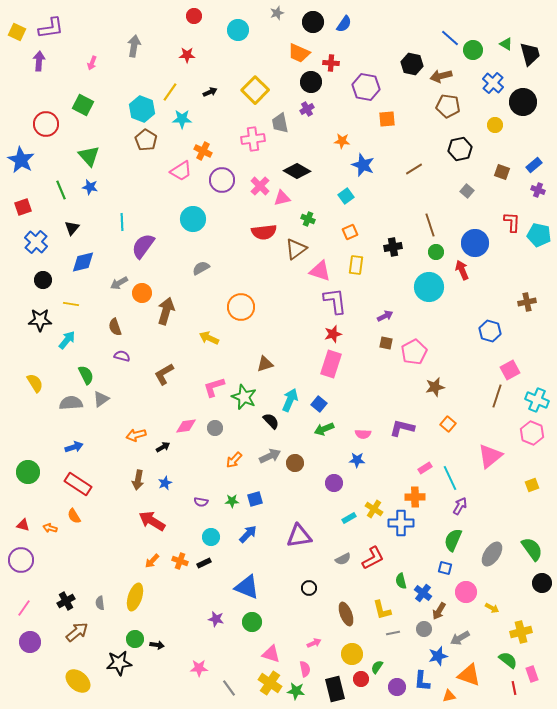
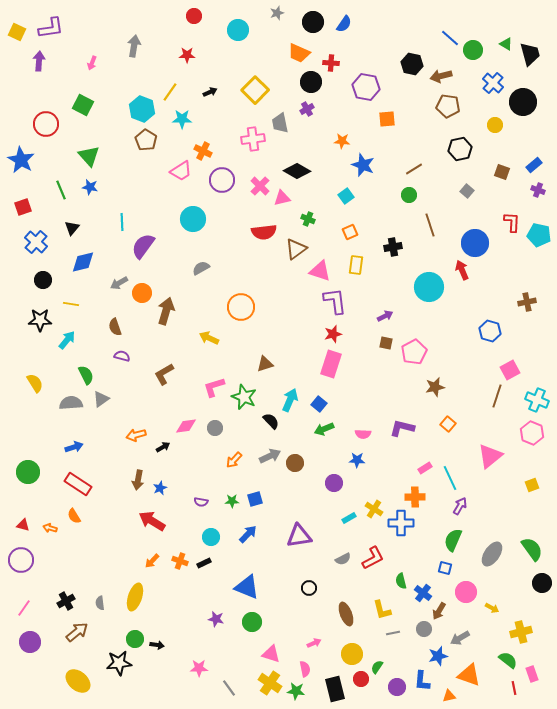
green circle at (436, 252): moved 27 px left, 57 px up
blue star at (165, 483): moved 5 px left, 5 px down
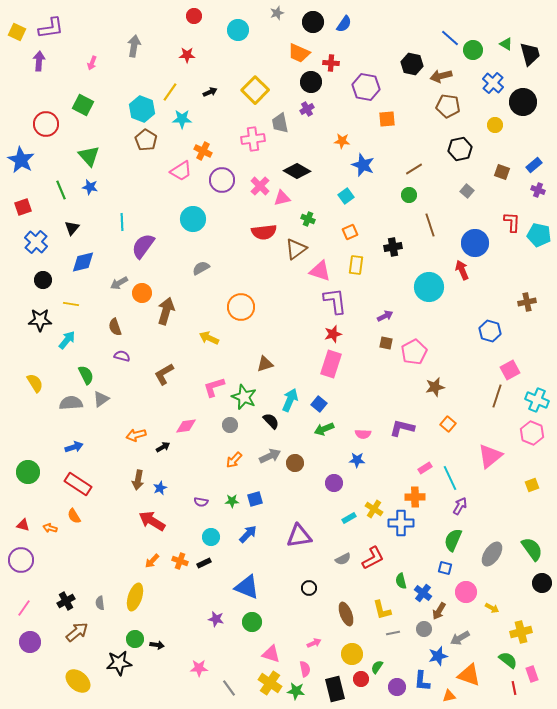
gray circle at (215, 428): moved 15 px right, 3 px up
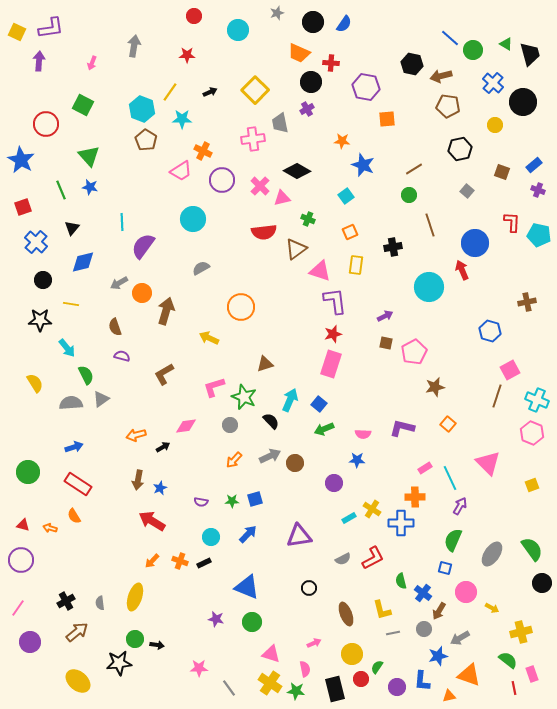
cyan arrow at (67, 340): moved 8 px down; rotated 102 degrees clockwise
pink triangle at (490, 456): moved 2 px left, 7 px down; rotated 36 degrees counterclockwise
yellow cross at (374, 509): moved 2 px left
pink line at (24, 608): moved 6 px left
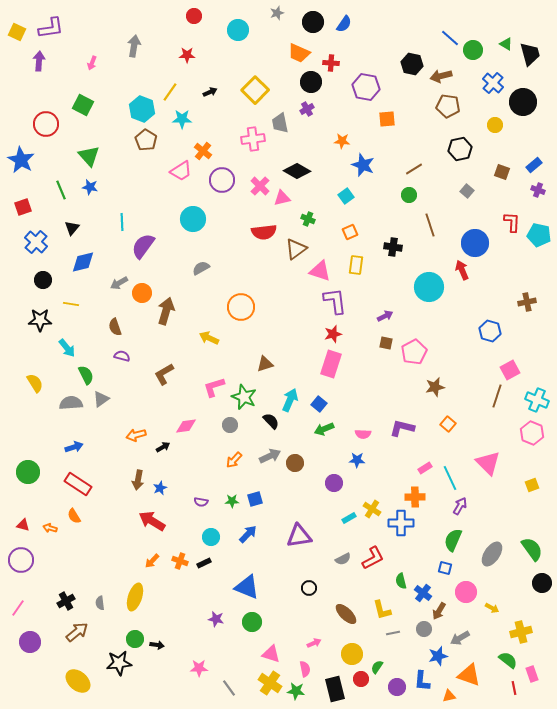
orange cross at (203, 151): rotated 12 degrees clockwise
black cross at (393, 247): rotated 18 degrees clockwise
brown ellipse at (346, 614): rotated 25 degrees counterclockwise
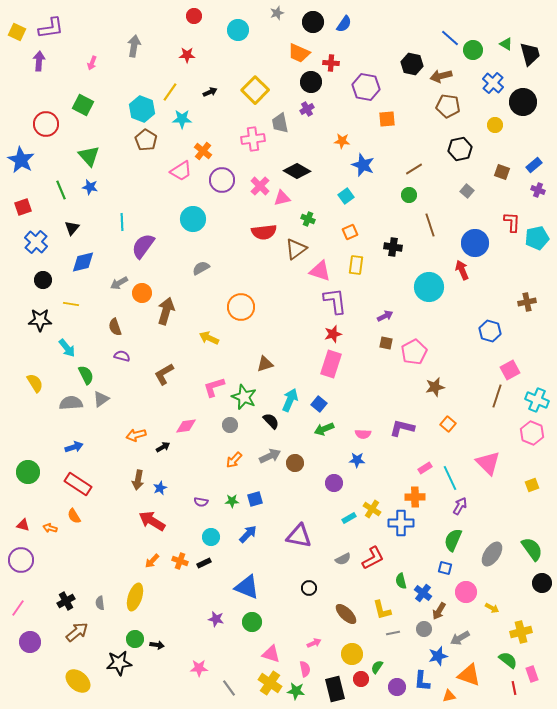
cyan pentagon at (539, 235): moved 2 px left, 3 px down; rotated 25 degrees counterclockwise
purple triangle at (299, 536): rotated 20 degrees clockwise
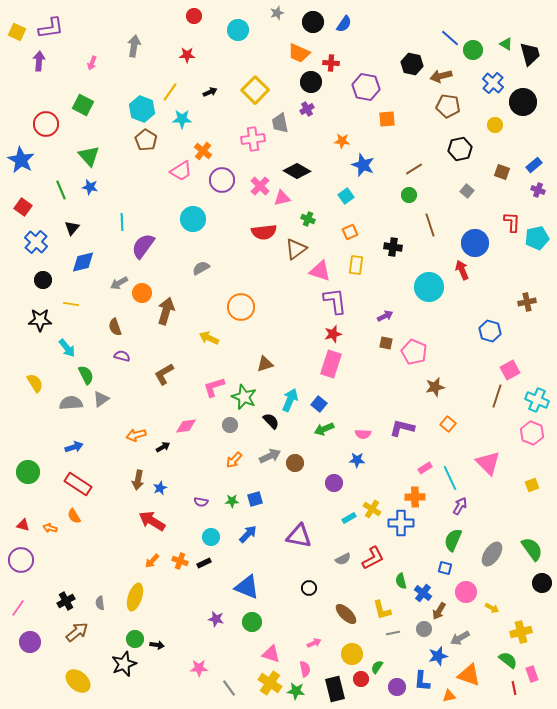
red square at (23, 207): rotated 36 degrees counterclockwise
pink pentagon at (414, 352): rotated 20 degrees counterclockwise
black star at (119, 663): moved 5 px right, 1 px down; rotated 15 degrees counterclockwise
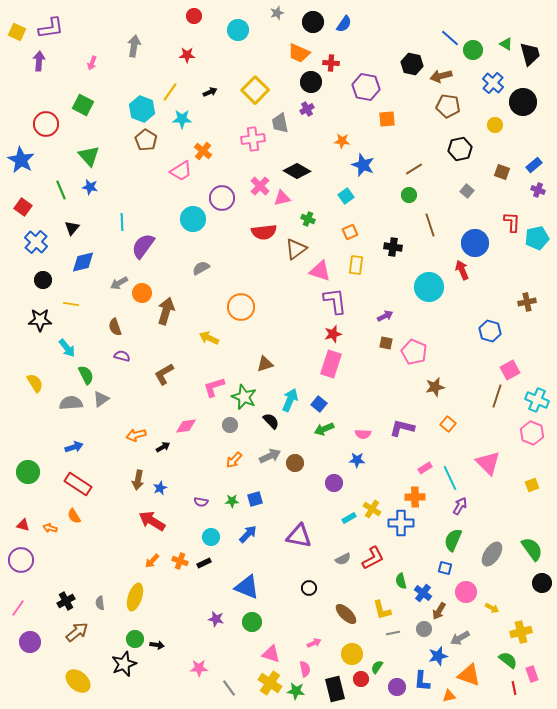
purple circle at (222, 180): moved 18 px down
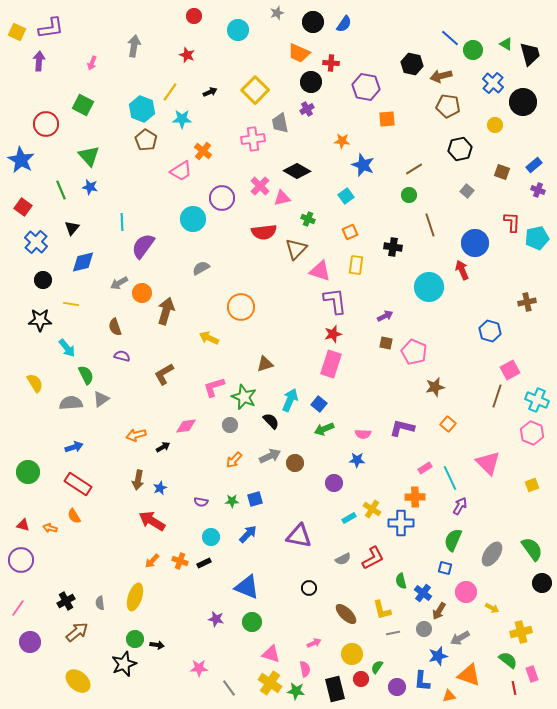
red star at (187, 55): rotated 21 degrees clockwise
brown triangle at (296, 249): rotated 10 degrees counterclockwise
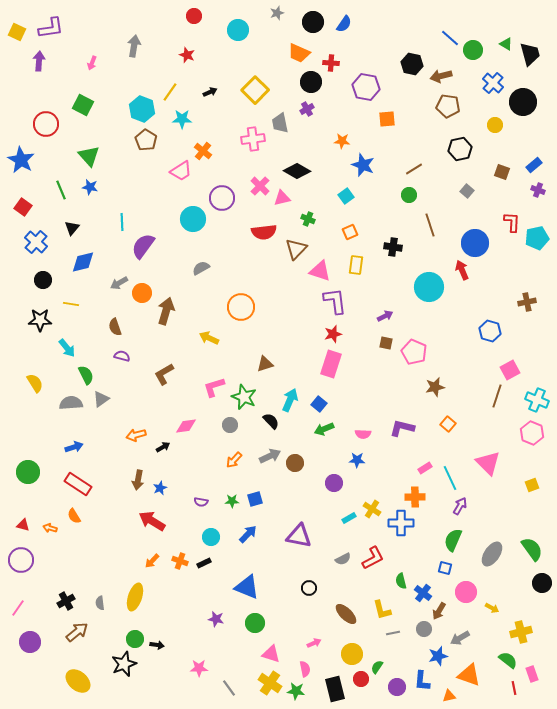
green circle at (252, 622): moved 3 px right, 1 px down
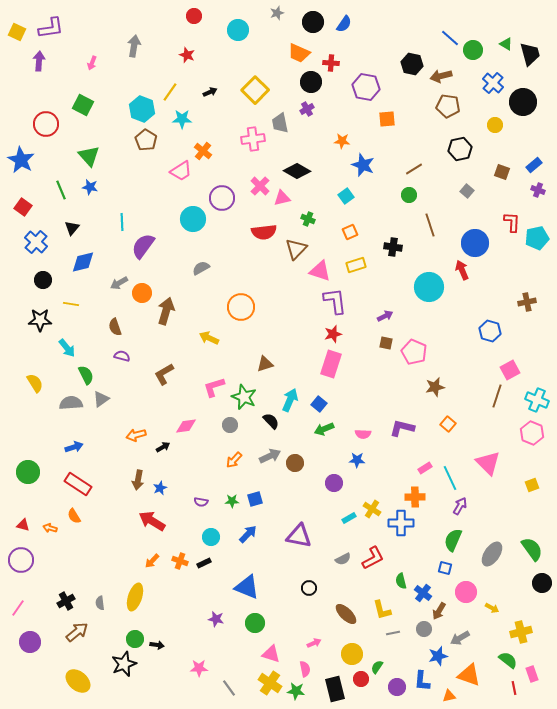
yellow rectangle at (356, 265): rotated 66 degrees clockwise
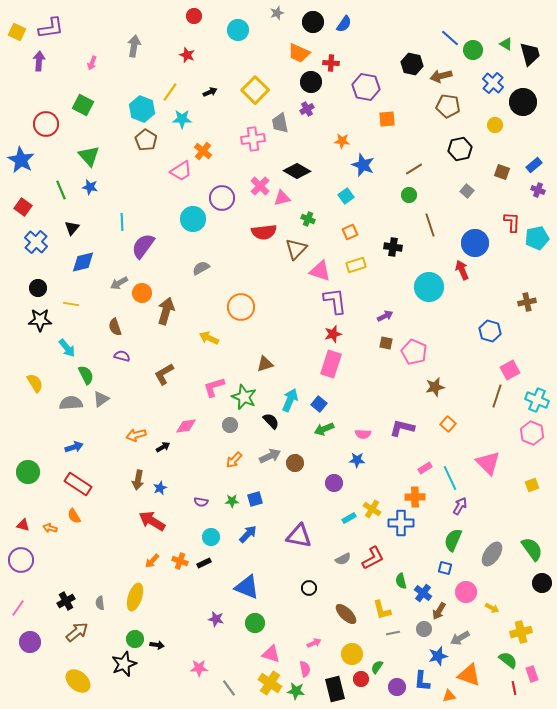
black circle at (43, 280): moved 5 px left, 8 px down
